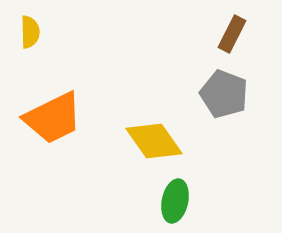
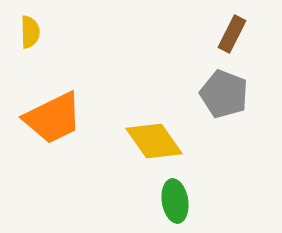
green ellipse: rotated 21 degrees counterclockwise
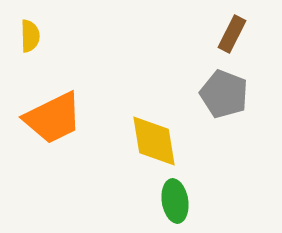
yellow semicircle: moved 4 px down
yellow diamond: rotated 26 degrees clockwise
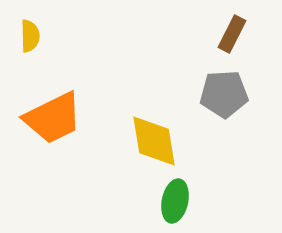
gray pentagon: rotated 24 degrees counterclockwise
green ellipse: rotated 21 degrees clockwise
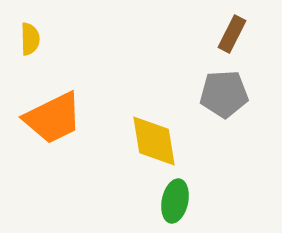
yellow semicircle: moved 3 px down
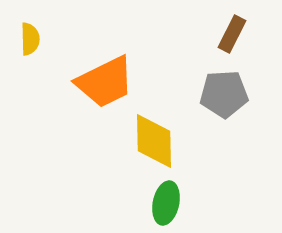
orange trapezoid: moved 52 px right, 36 px up
yellow diamond: rotated 8 degrees clockwise
green ellipse: moved 9 px left, 2 px down
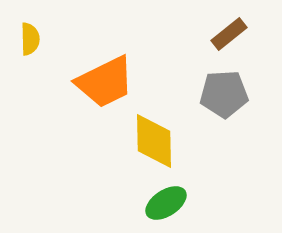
brown rectangle: moved 3 px left; rotated 24 degrees clockwise
green ellipse: rotated 45 degrees clockwise
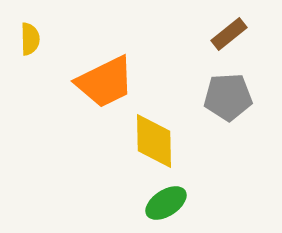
gray pentagon: moved 4 px right, 3 px down
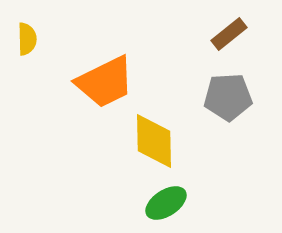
yellow semicircle: moved 3 px left
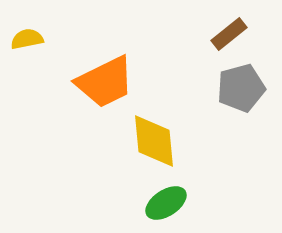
yellow semicircle: rotated 100 degrees counterclockwise
gray pentagon: moved 13 px right, 9 px up; rotated 12 degrees counterclockwise
yellow diamond: rotated 4 degrees counterclockwise
